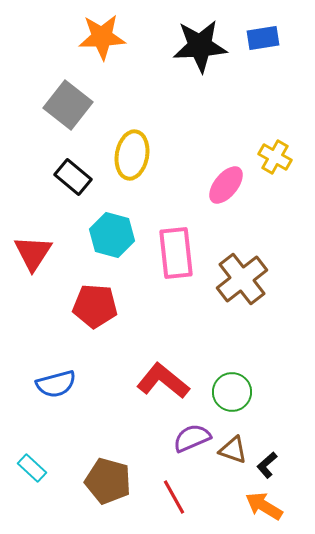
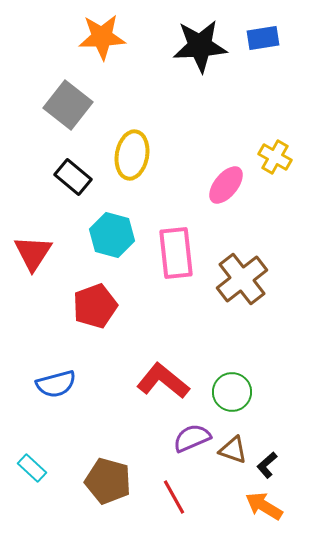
red pentagon: rotated 24 degrees counterclockwise
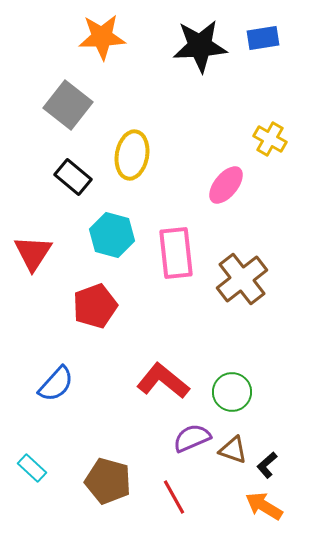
yellow cross: moved 5 px left, 18 px up
blue semicircle: rotated 33 degrees counterclockwise
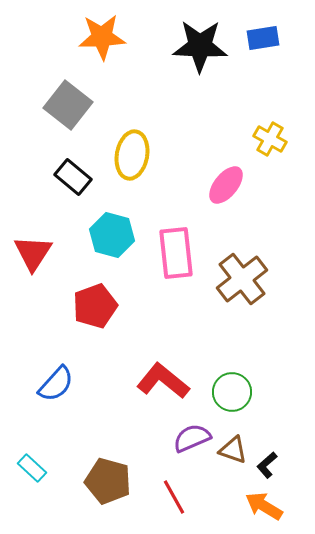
black star: rotated 6 degrees clockwise
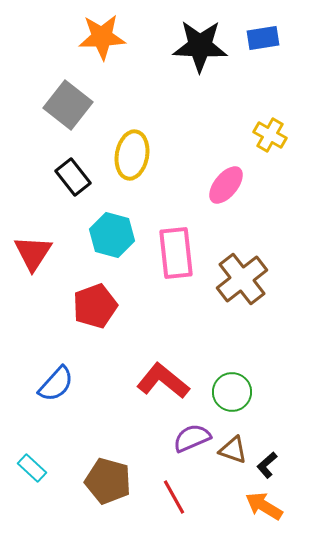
yellow cross: moved 4 px up
black rectangle: rotated 12 degrees clockwise
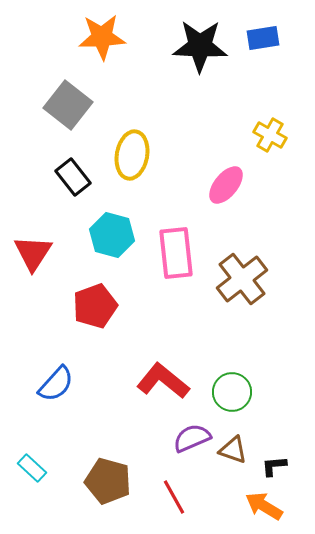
black L-shape: moved 7 px right, 1 px down; rotated 36 degrees clockwise
